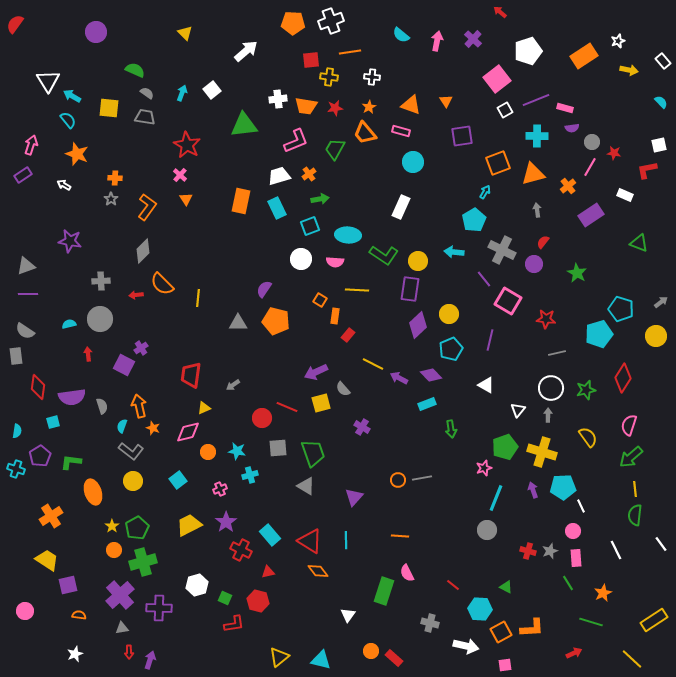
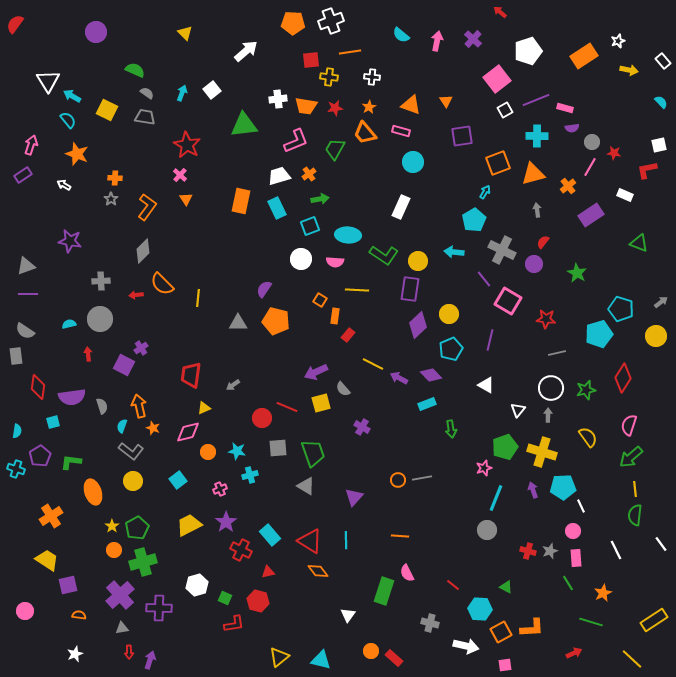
yellow square at (109, 108): moved 2 px left, 2 px down; rotated 20 degrees clockwise
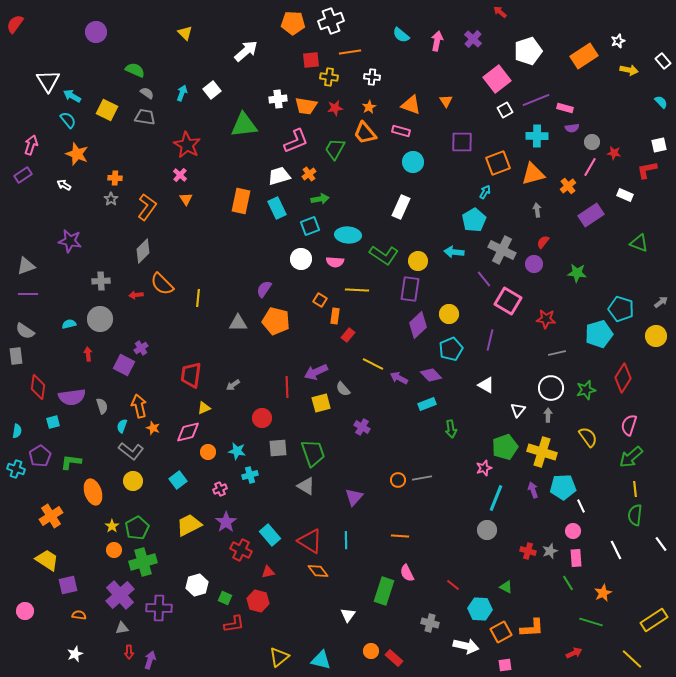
purple square at (462, 136): moved 6 px down; rotated 10 degrees clockwise
green star at (577, 273): rotated 24 degrees counterclockwise
red line at (287, 407): moved 20 px up; rotated 65 degrees clockwise
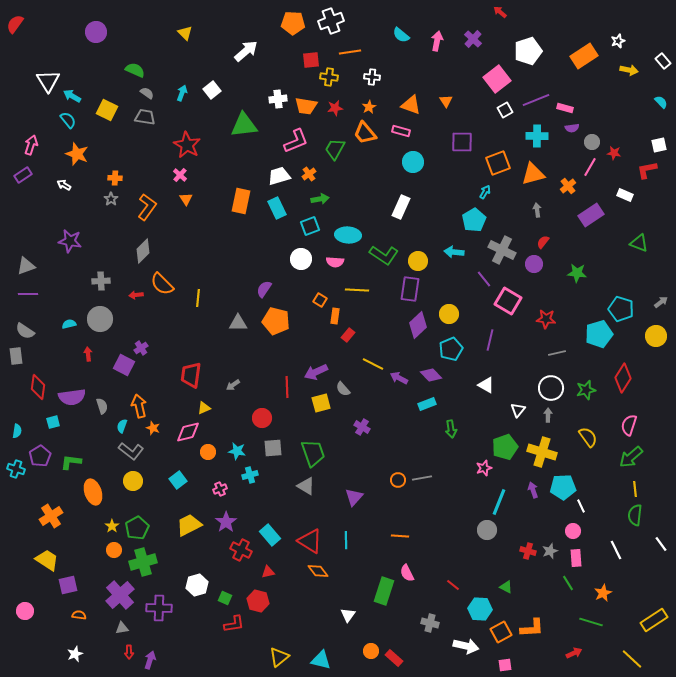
gray square at (278, 448): moved 5 px left
cyan line at (496, 498): moved 3 px right, 4 px down
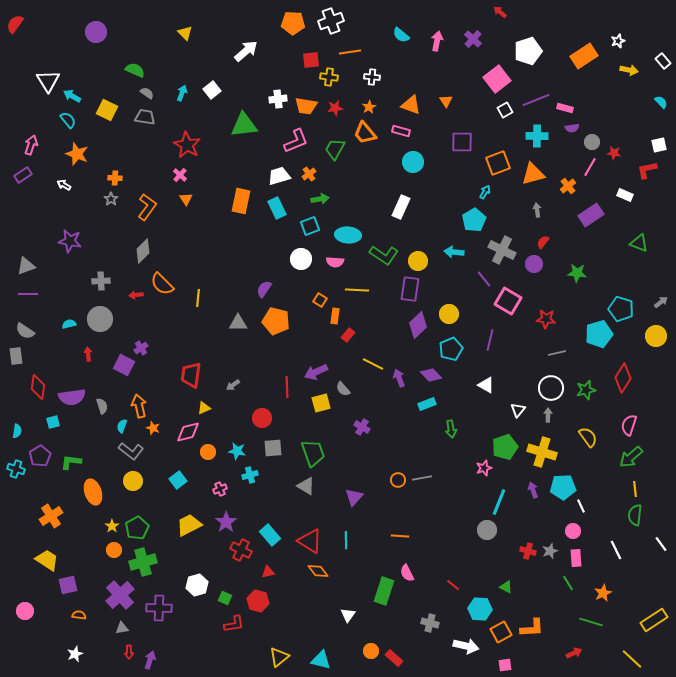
purple arrow at (399, 378): rotated 42 degrees clockwise
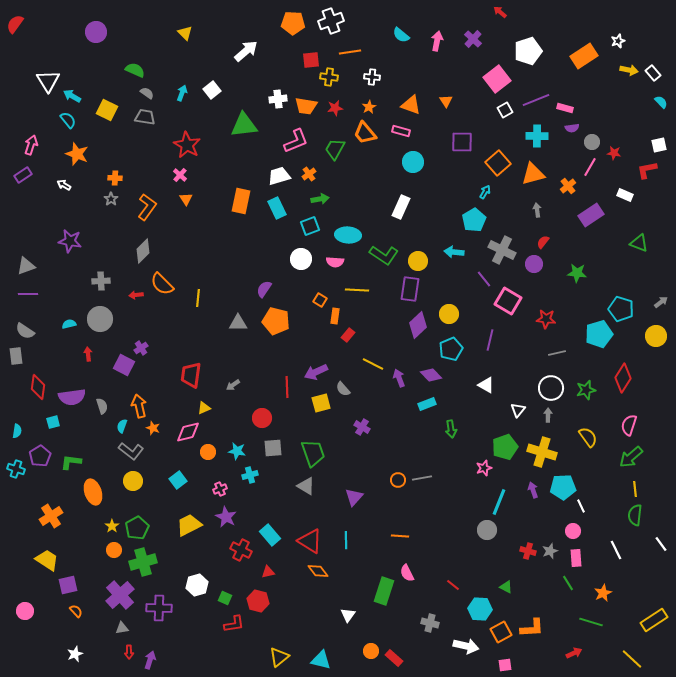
white rectangle at (663, 61): moved 10 px left, 12 px down
orange square at (498, 163): rotated 20 degrees counterclockwise
purple star at (226, 522): moved 5 px up; rotated 10 degrees counterclockwise
orange semicircle at (79, 615): moved 3 px left, 4 px up; rotated 40 degrees clockwise
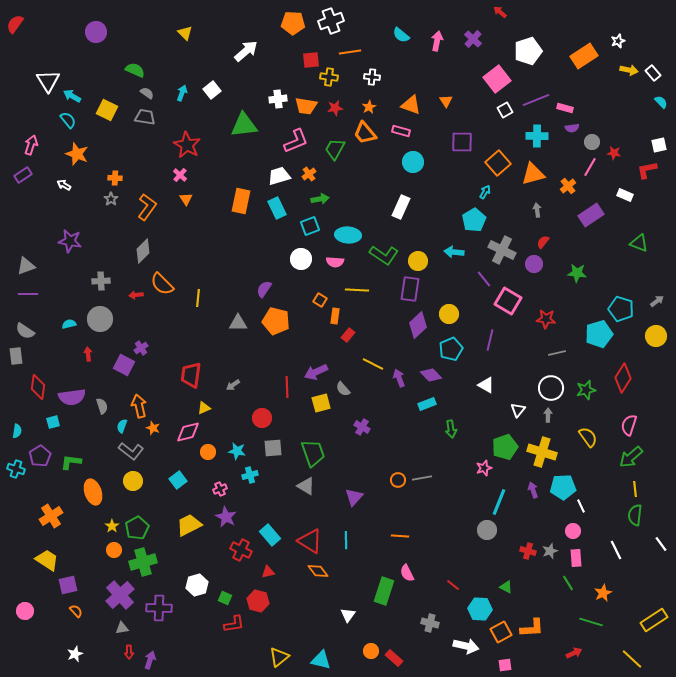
gray arrow at (661, 302): moved 4 px left, 1 px up
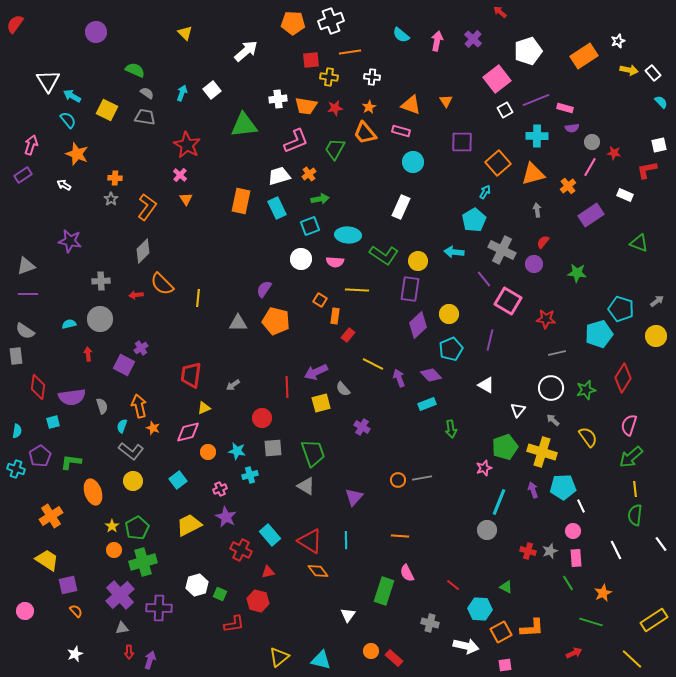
gray arrow at (548, 415): moved 5 px right, 5 px down; rotated 48 degrees counterclockwise
green square at (225, 598): moved 5 px left, 4 px up
